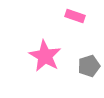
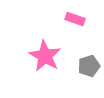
pink rectangle: moved 3 px down
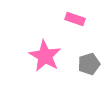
gray pentagon: moved 2 px up
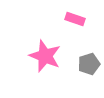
pink star: rotated 8 degrees counterclockwise
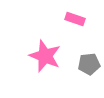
gray pentagon: rotated 10 degrees clockwise
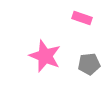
pink rectangle: moved 7 px right, 1 px up
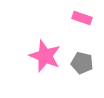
gray pentagon: moved 7 px left, 1 px up; rotated 20 degrees clockwise
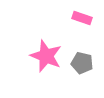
pink star: moved 1 px right
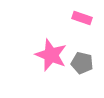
pink star: moved 5 px right, 1 px up
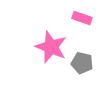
pink star: moved 8 px up
